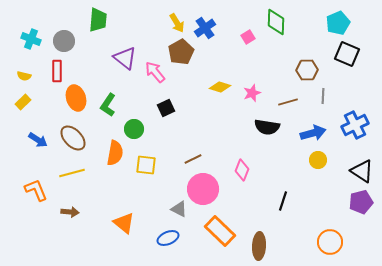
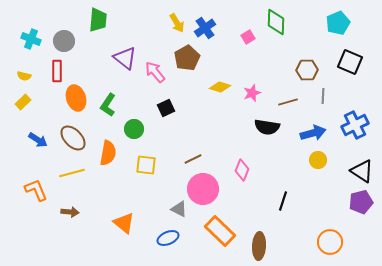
brown pentagon at (181, 52): moved 6 px right, 6 px down
black square at (347, 54): moved 3 px right, 8 px down
orange semicircle at (115, 153): moved 7 px left
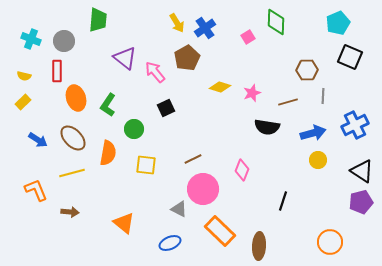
black square at (350, 62): moved 5 px up
blue ellipse at (168, 238): moved 2 px right, 5 px down
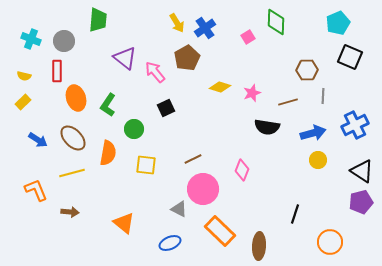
black line at (283, 201): moved 12 px right, 13 px down
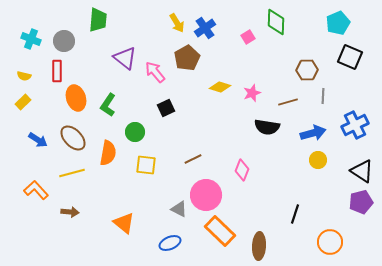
green circle at (134, 129): moved 1 px right, 3 px down
pink circle at (203, 189): moved 3 px right, 6 px down
orange L-shape at (36, 190): rotated 20 degrees counterclockwise
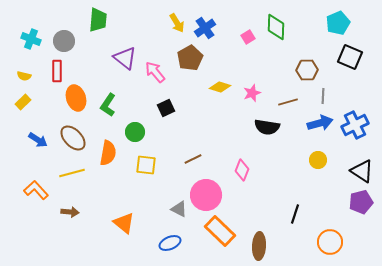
green diamond at (276, 22): moved 5 px down
brown pentagon at (187, 58): moved 3 px right
blue arrow at (313, 133): moved 7 px right, 10 px up
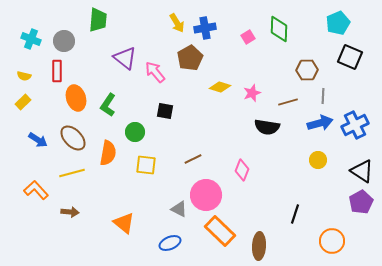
green diamond at (276, 27): moved 3 px right, 2 px down
blue cross at (205, 28): rotated 25 degrees clockwise
black square at (166, 108): moved 1 px left, 3 px down; rotated 36 degrees clockwise
purple pentagon at (361, 202): rotated 15 degrees counterclockwise
orange circle at (330, 242): moved 2 px right, 1 px up
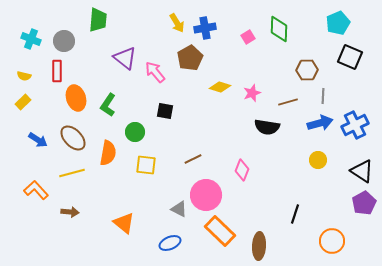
purple pentagon at (361, 202): moved 3 px right, 1 px down
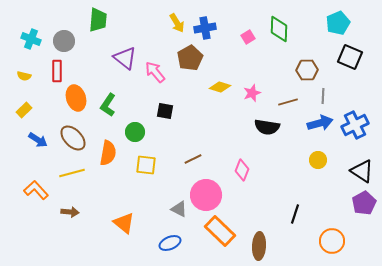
yellow rectangle at (23, 102): moved 1 px right, 8 px down
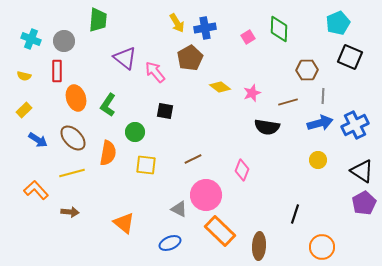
yellow diamond at (220, 87): rotated 20 degrees clockwise
orange circle at (332, 241): moved 10 px left, 6 px down
